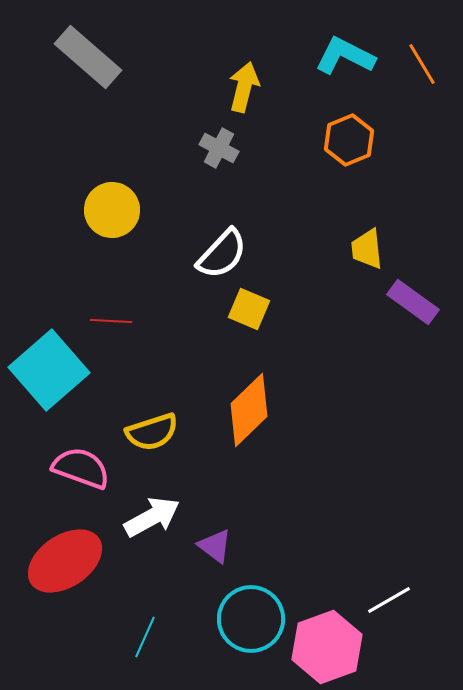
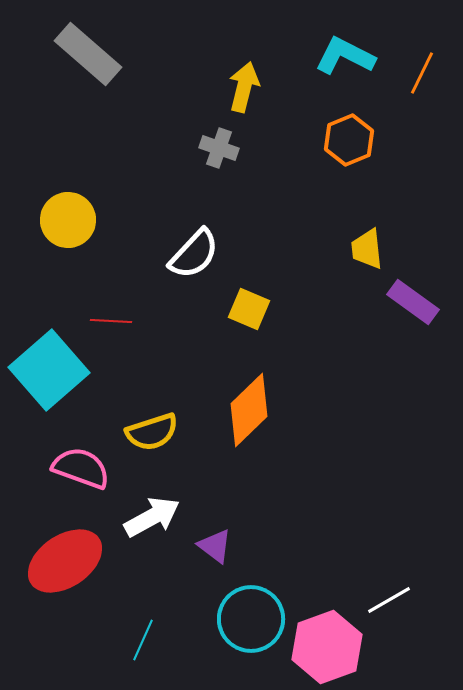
gray rectangle: moved 3 px up
orange line: moved 9 px down; rotated 57 degrees clockwise
gray cross: rotated 9 degrees counterclockwise
yellow circle: moved 44 px left, 10 px down
white semicircle: moved 28 px left
cyan line: moved 2 px left, 3 px down
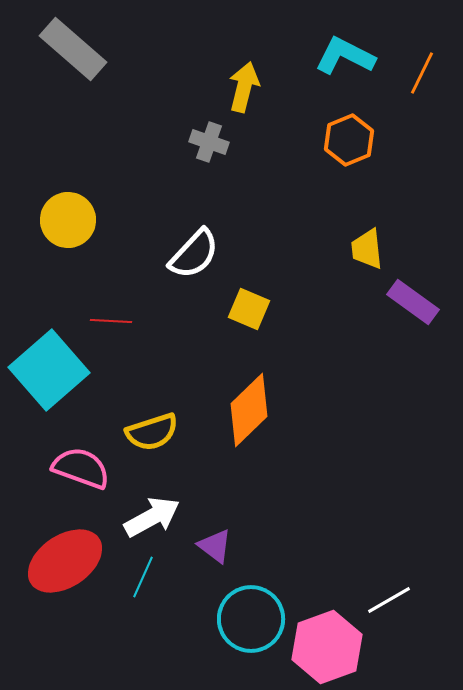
gray rectangle: moved 15 px left, 5 px up
gray cross: moved 10 px left, 6 px up
cyan line: moved 63 px up
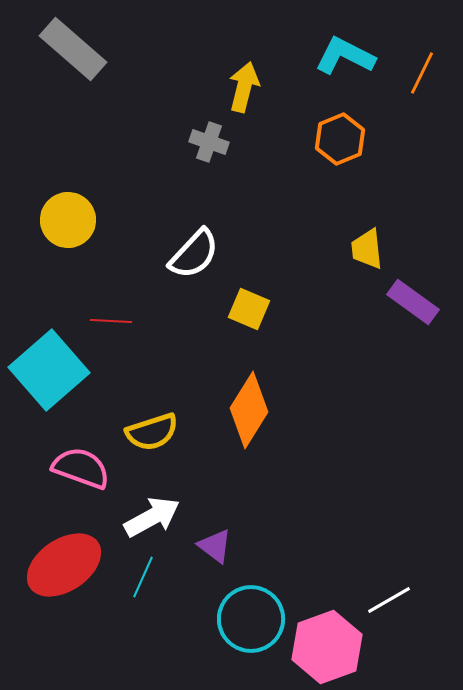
orange hexagon: moved 9 px left, 1 px up
orange diamond: rotated 14 degrees counterclockwise
red ellipse: moved 1 px left, 4 px down
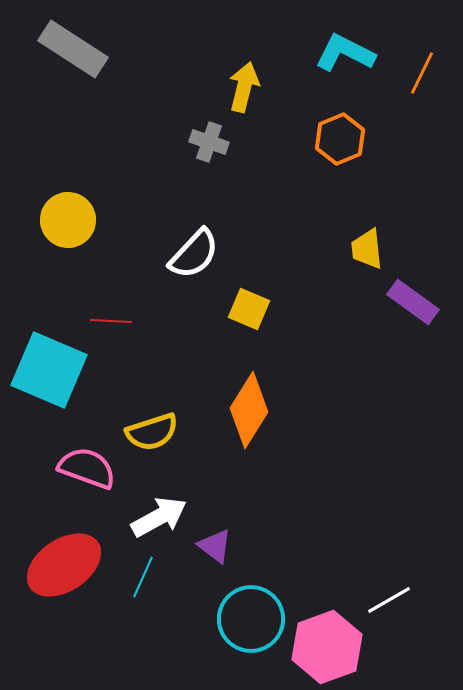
gray rectangle: rotated 8 degrees counterclockwise
cyan L-shape: moved 3 px up
cyan square: rotated 26 degrees counterclockwise
pink semicircle: moved 6 px right
white arrow: moved 7 px right
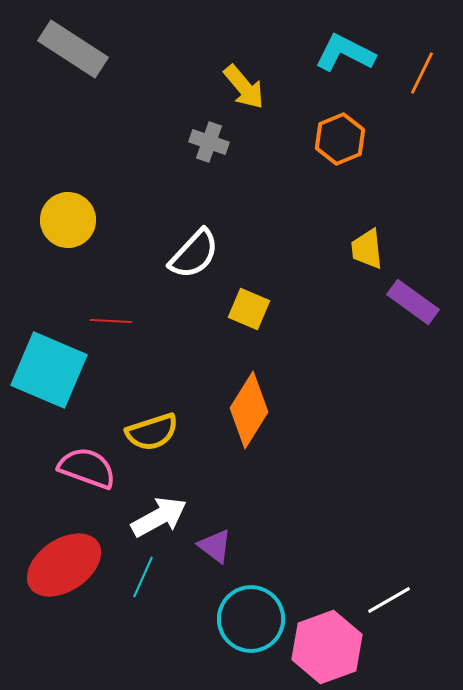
yellow arrow: rotated 126 degrees clockwise
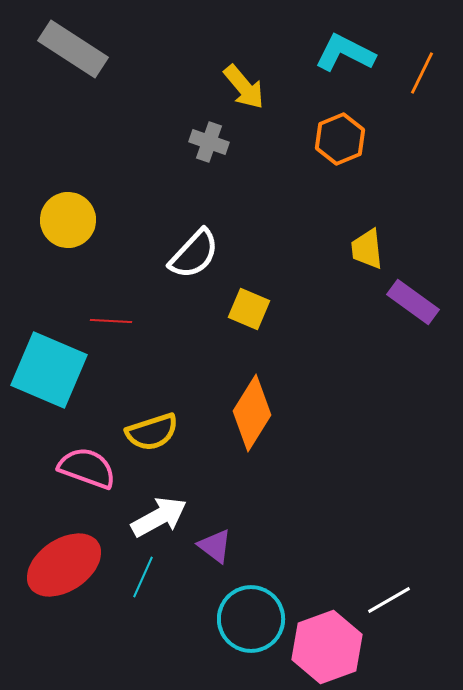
orange diamond: moved 3 px right, 3 px down
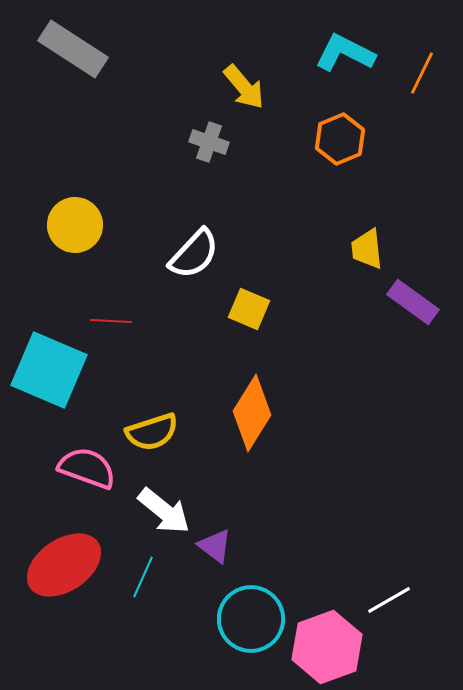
yellow circle: moved 7 px right, 5 px down
white arrow: moved 5 px right, 6 px up; rotated 68 degrees clockwise
